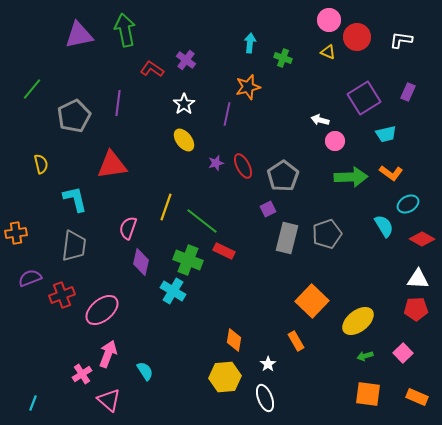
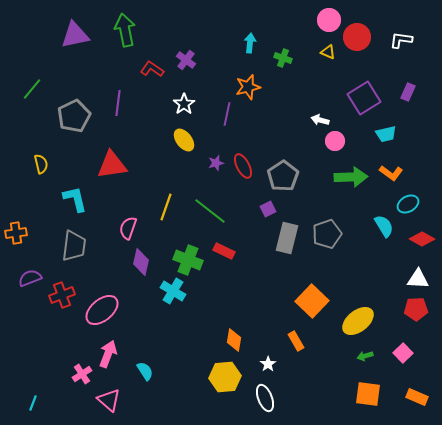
purple triangle at (79, 35): moved 4 px left
green line at (202, 221): moved 8 px right, 10 px up
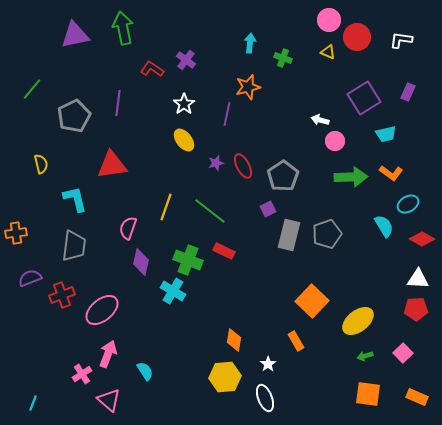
green arrow at (125, 30): moved 2 px left, 2 px up
gray rectangle at (287, 238): moved 2 px right, 3 px up
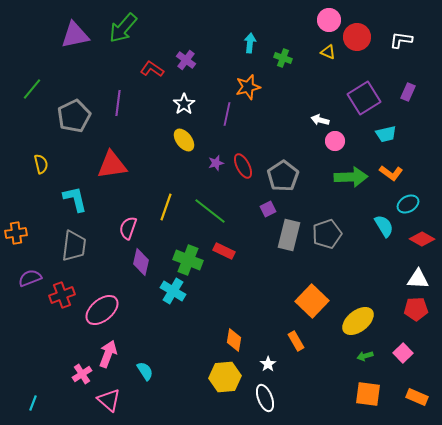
green arrow at (123, 28): rotated 128 degrees counterclockwise
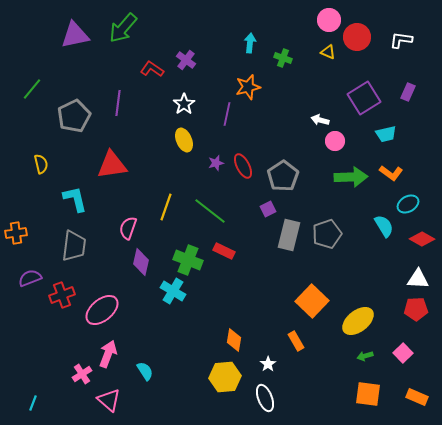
yellow ellipse at (184, 140): rotated 15 degrees clockwise
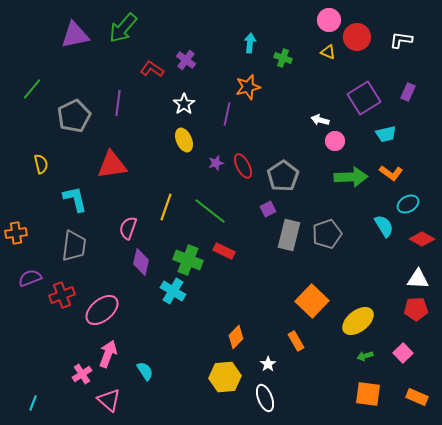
orange diamond at (234, 340): moved 2 px right, 3 px up; rotated 35 degrees clockwise
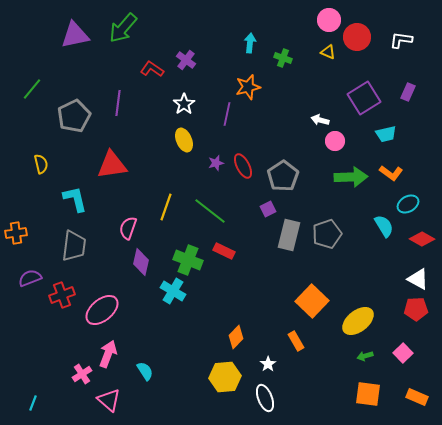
white triangle at (418, 279): rotated 25 degrees clockwise
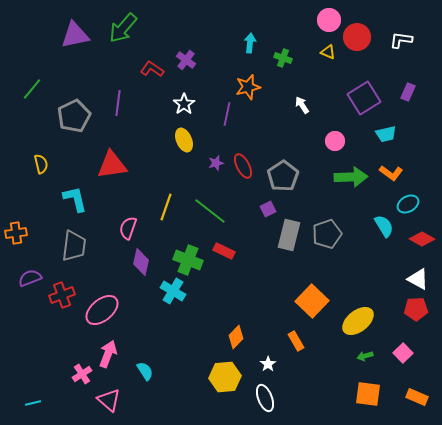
white arrow at (320, 120): moved 18 px left, 15 px up; rotated 42 degrees clockwise
cyan line at (33, 403): rotated 56 degrees clockwise
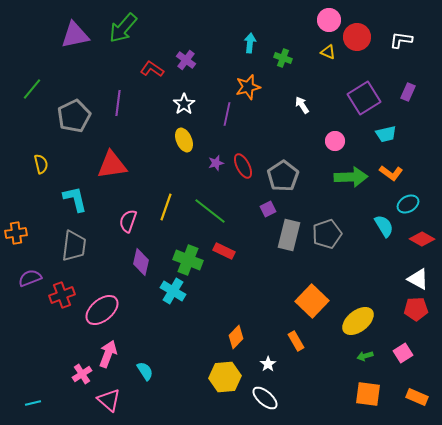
pink semicircle at (128, 228): moved 7 px up
pink square at (403, 353): rotated 12 degrees clockwise
white ellipse at (265, 398): rotated 28 degrees counterclockwise
